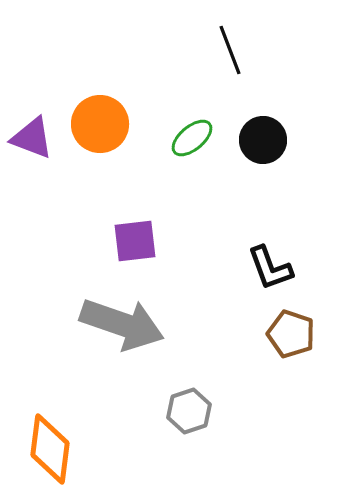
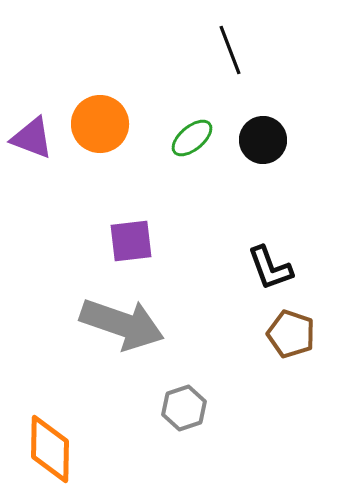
purple square: moved 4 px left
gray hexagon: moved 5 px left, 3 px up
orange diamond: rotated 6 degrees counterclockwise
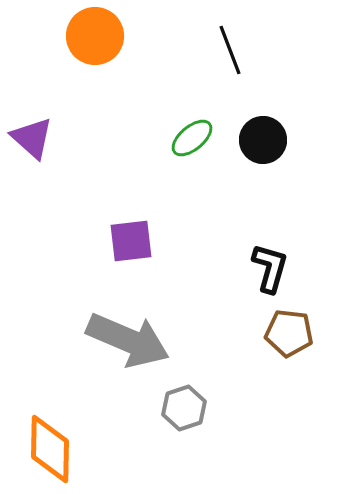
orange circle: moved 5 px left, 88 px up
purple triangle: rotated 21 degrees clockwise
black L-shape: rotated 144 degrees counterclockwise
gray arrow: moved 6 px right, 16 px down; rotated 4 degrees clockwise
brown pentagon: moved 2 px left, 1 px up; rotated 12 degrees counterclockwise
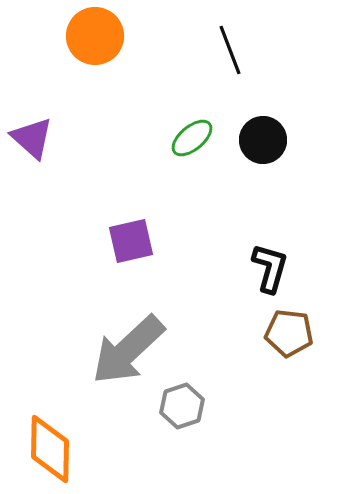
purple square: rotated 6 degrees counterclockwise
gray arrow: moved 10 px down; rotated 114 degrees clockwise
gray hexagon: moved 2 px left, 2 px up
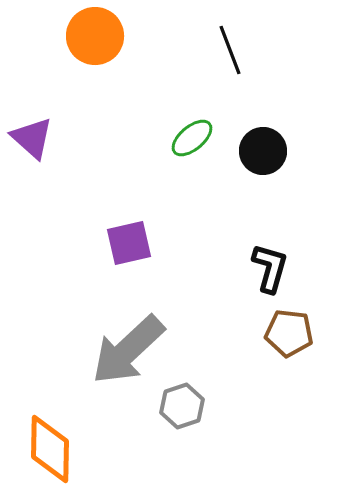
black circle: moved 11 px down
purple square: moved 2 px left, 2 px down
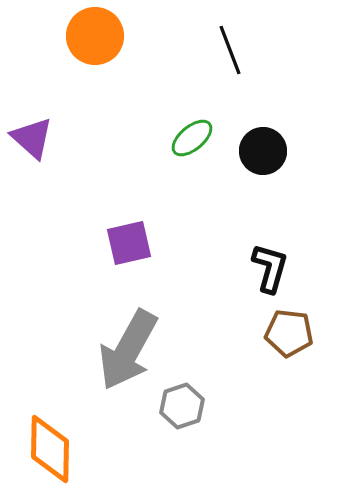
gray arrow: rotated 18 degrees counterclockwise
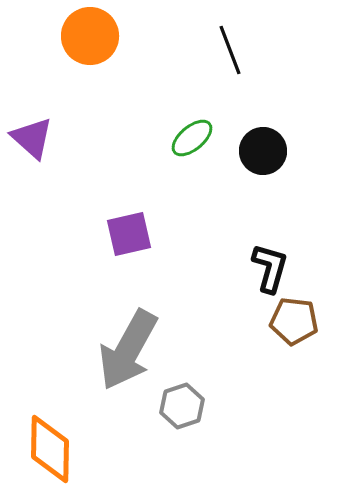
orange circle: moved 5 px left
purple square: moved 9 px up
brown pentagon: moved 5 px right, 12 px up
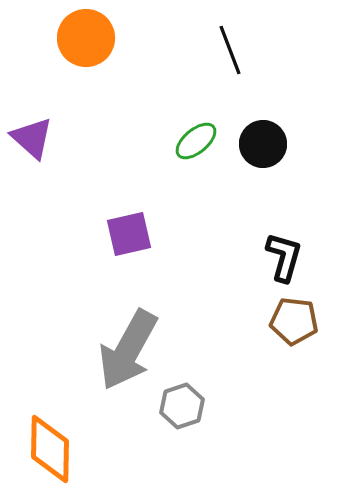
orange circle: moved 4 px left, 2 px down
green ellipse: moved 4 px right, 3 px down
black circle: moved 7 px up
black L-shape: moved 14 px right, 11 px up
